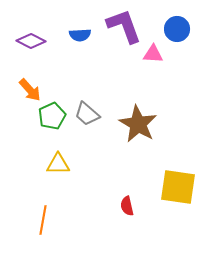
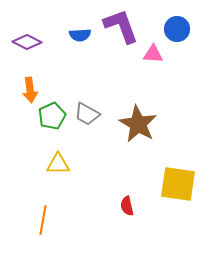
purple L-shape: moved 3 px left
purple diamond: moved 4 px left, 1 px down
orange arrow: rotated 35 degrees clockwise
gray trapezoid: rotated 12 degrees counterclockwise
yellow square: moved 3 px up
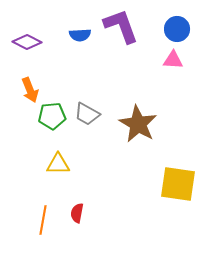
pink triangle: moved 20 px right, 6 px down
orange arrow: rotated 15 degrees counterclockwise
green pentagon: rotated 20 degrees clockwise
red semicircle: moved 50 px left, 7 px down; rotated 24 degrees clockwise
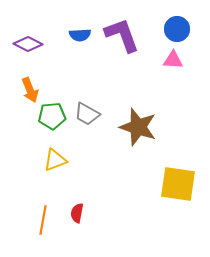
purple L-shape: moved 1 px right, 9 px down
purple diamond: moved 1 px right, 2 px down
brown star: moved 3 px down; rotated 12 degrees counterclockwise
yellow triangle: moved 3 px left, 4 px up; rotated 20 degrees counterclockwise
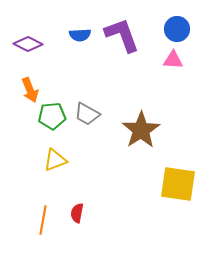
brown star: moved 3 px right, 3 px down; rotated 21 degrees clockwise
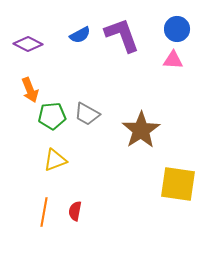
blue semicircle: rotated 25 degrees counterclockwise
red semicircle: moved 2 px left, 2 px up
orange line: moved 1 px right, 8 px up
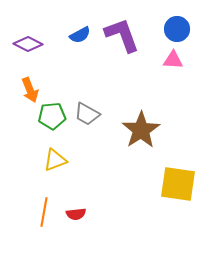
red semicircle: moved 1 px right, 3 px down; rotated 108 degrees counterclockwise
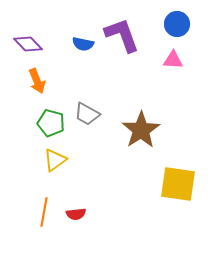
blue circle: moved 5 px up
blue semicircle: moved 3 px right, 9 px down; rotated 40 degrees clockwise
purple diamond: rotated 20 degrees clockwise
orange arrow: moved 7 px right, 9 px up
green pentagon: moved 1 px left, 7 px down; rotated 20 degrees clockwise
yellow triangle: rotated 15 degrees counterclockwise
